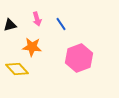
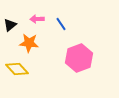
pink arrow: rotated 104 degrees clockwise
black triangle: rotated 24 degrees counterclockwise
orange star: moved 3 px left, 4 px up
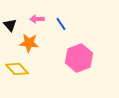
black triangle: rotated 32 degrees counterclockwise
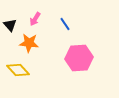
pink arrow: moved 2 px left; rotated 56 degrees counterclockwise
blue line: moved 4 px right
pink hexagon: rotated 16 degrees clockwise
yellow diamond: moved 1 px right, 1 px down
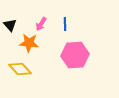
pink arrow: moved 6 px right, 5 px down
blue line: rotated 32 degrees clockwise
pink hexagon: moved 4 px left, 3 px up
yellow diamond: moved 2 px right, 1 px up
